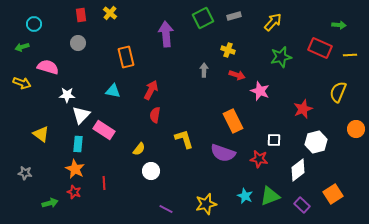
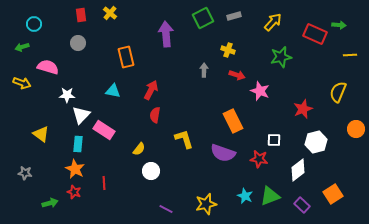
red rectangle at (320, 48): moved 5 px left, 14 px up
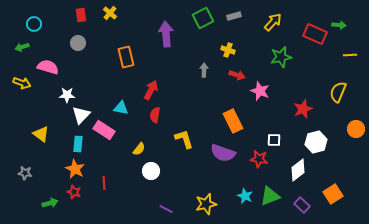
cyan triangle at (113, 91): moved 8 px right, 17 px down
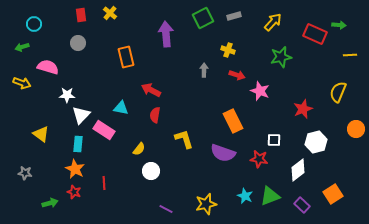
red arrow at (151, 90): rotated 90 degrees counterclockwise
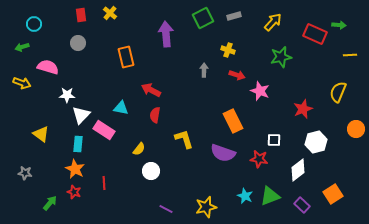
green arrow at (50, 203): rotated 35 degrees counterclockwise
yellow star at (206, 204): moved 3 px down
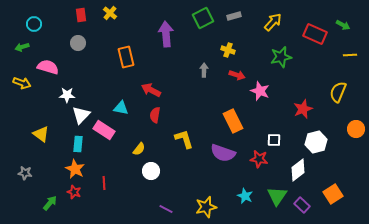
green arrow at (339, 25): moved 4 px right; rotated 24 degrees clockwise
green triangle at (270, 196): moved 7 px right; rotated 35 degrees counterclockwise
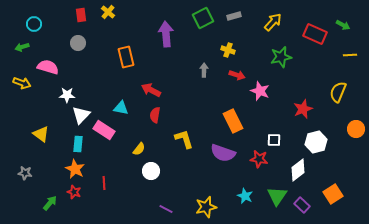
yellow cross at (110, 13): moved 2 px left, 1 px up
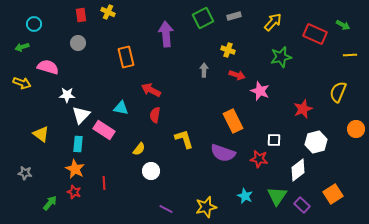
yellow cross at (108, 12): rotated 16 degrees counterclockwise
